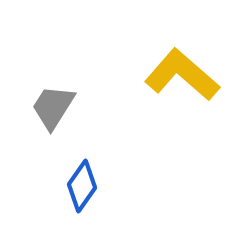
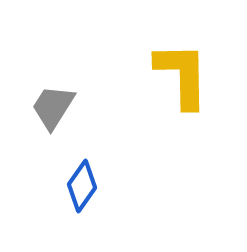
yellow L-shape: rotated 48 degrees clockwise
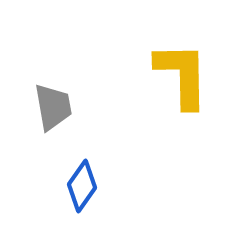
gray trapezoid: rotated 138 degrees clockwise
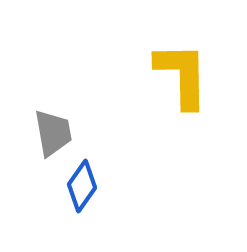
gray trapezoid: moved 26 px down
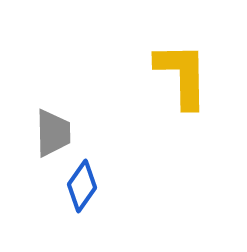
gray trapezoid: rotated 9 degrees clockwise
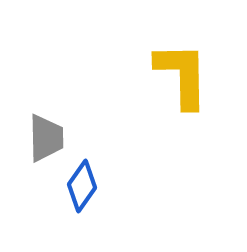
gray trapezoid: moved 7 px left, 5 px down
